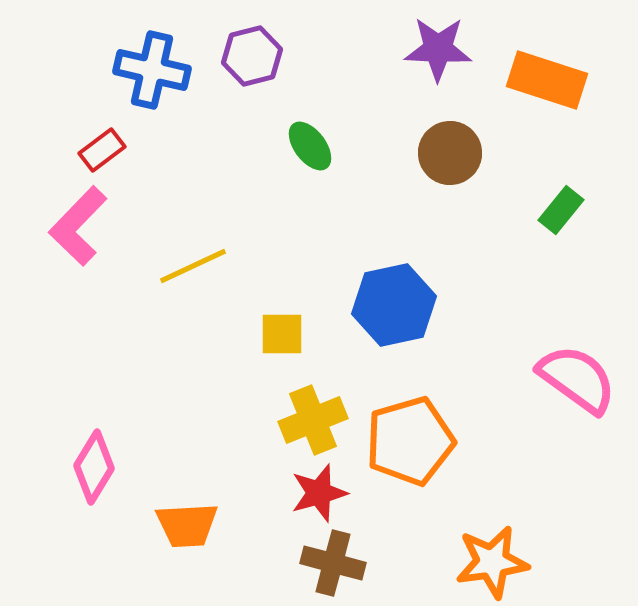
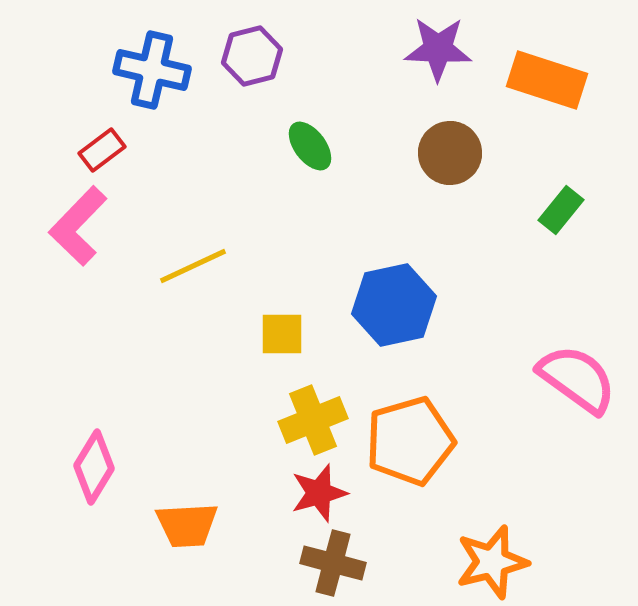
orange star: rotated 6 degrees counterclockwise
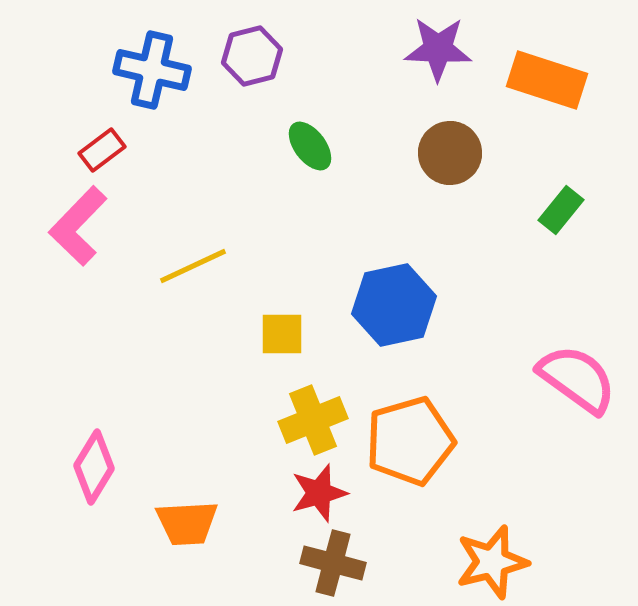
orange trapezoid: moved 2 px up
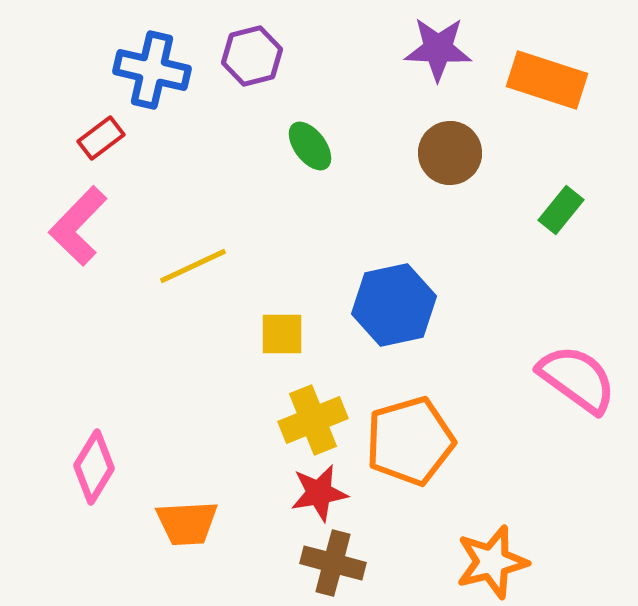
red rectangle: moved 1 px left, 12 px up
red star: rotated 6 degrees clockwise
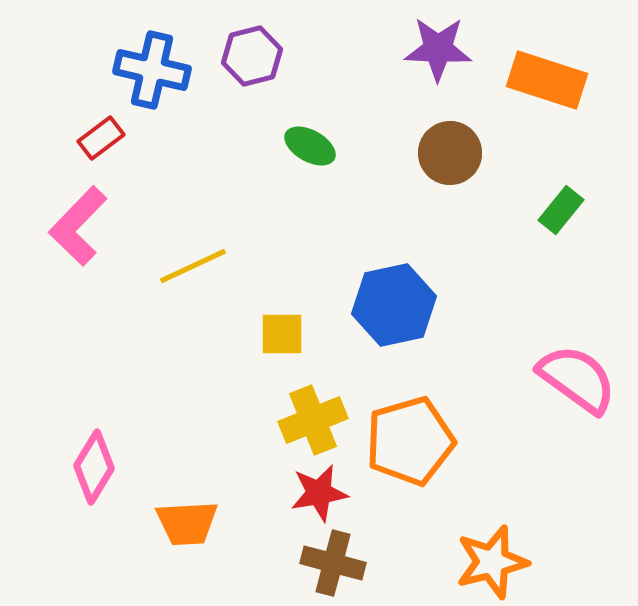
green ellipse: rotated 24 degrees counterclockwise
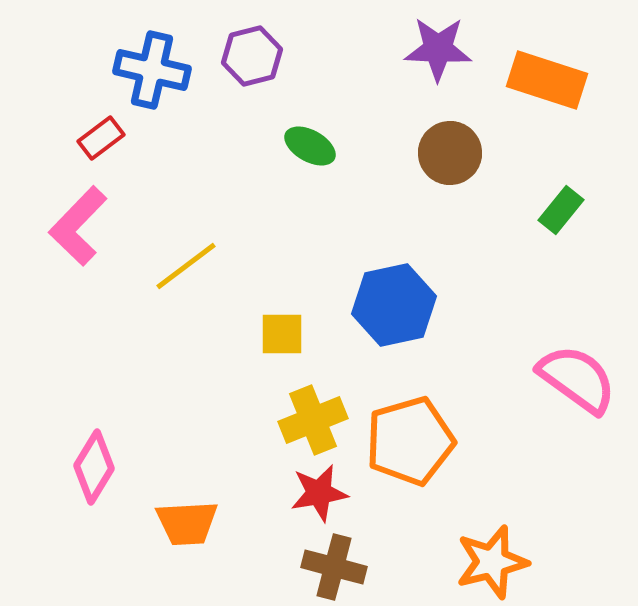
yellow line: moved 7 px left; rotated 12 degrees counterclockwise
brown cross: moved 1 px right, 4 px down
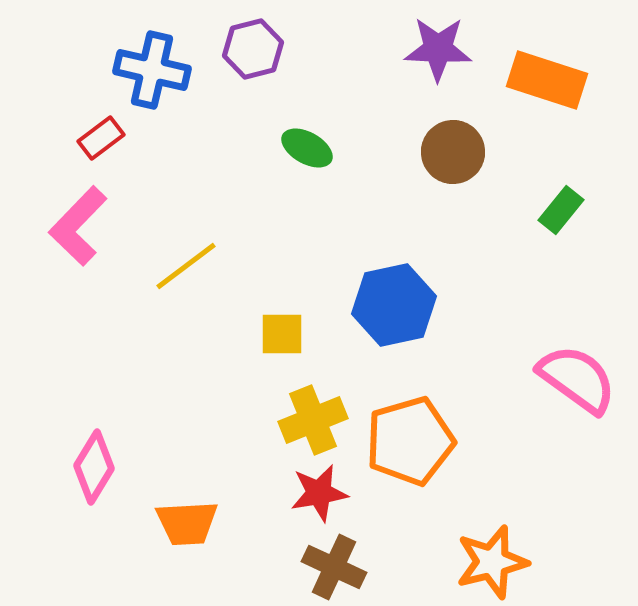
purple hexagon: moved 1 px right, 7 px up
green ellipse: moved 3 px left, 2 px down
brown circle: moved 3 px right, 1 px up
brown cross: rotated 10 degrees clockwise
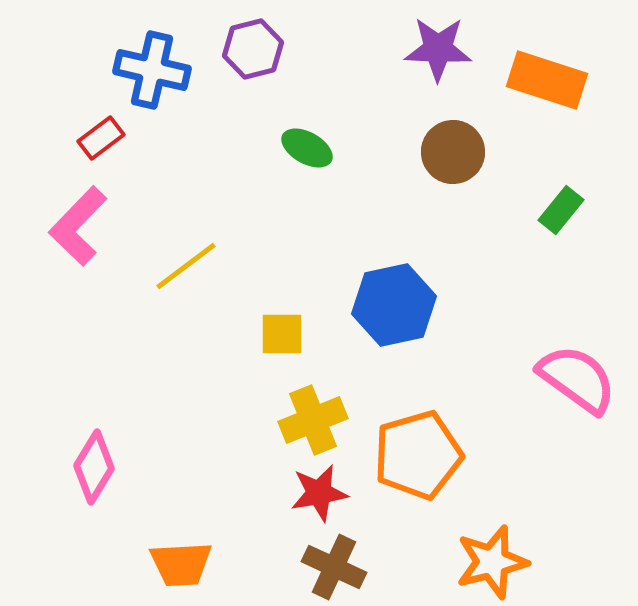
orange pentagon: moved 8 px right, 14 px down
orange trapezoid: moved 6 px left, 41 px down
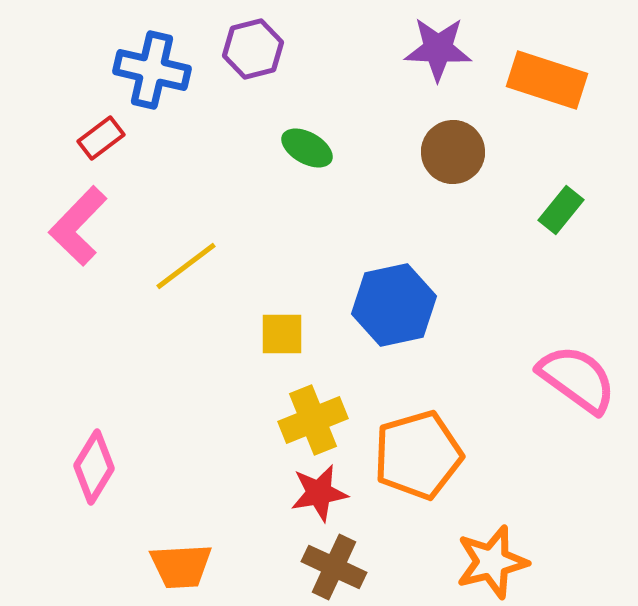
orange trapezoid: moved 2 px down
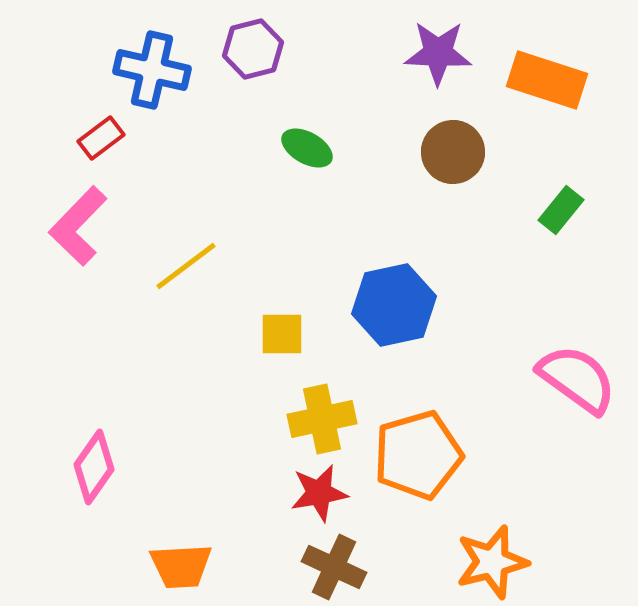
purple star: moved 4 px down
yellow cross: moved 9 px right, 1 px up; rotated 10 degrees clockwise
pink diamond: rotated 4 degrees clockwise
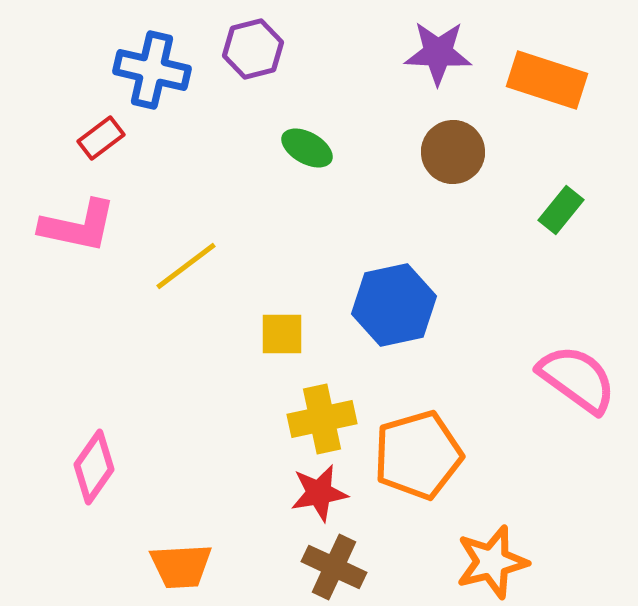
pink L-shape: rotated 122 degrees counterclockwise
